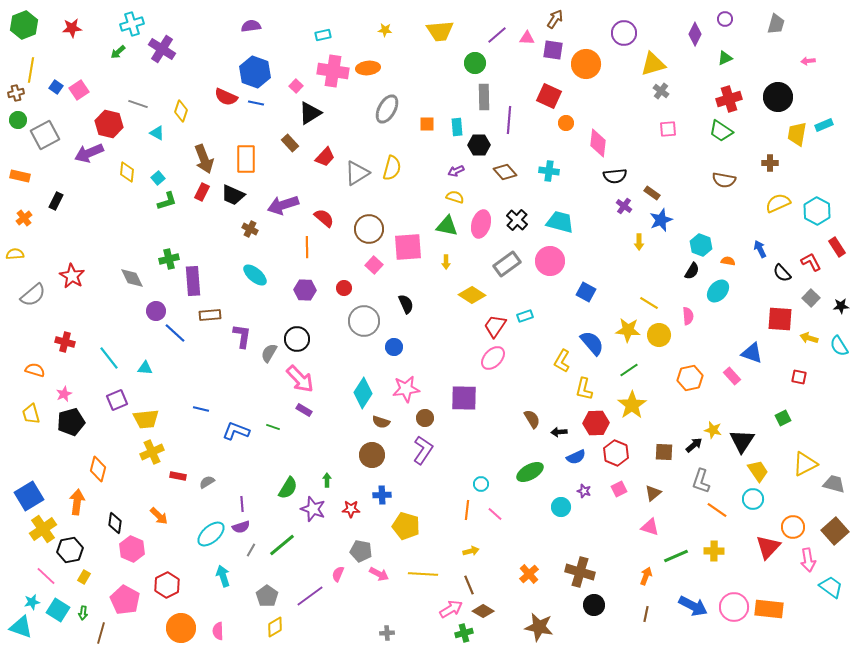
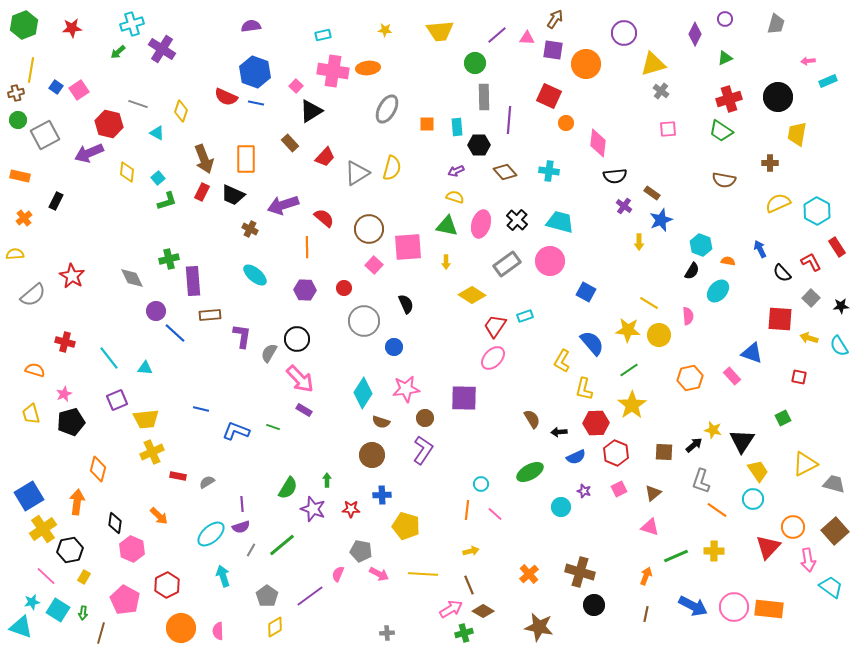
black triangle at (310, 113): moved 1 px right, 2 px up
cyan rectangle at (824, 125): moved 4 px right, 44 px up
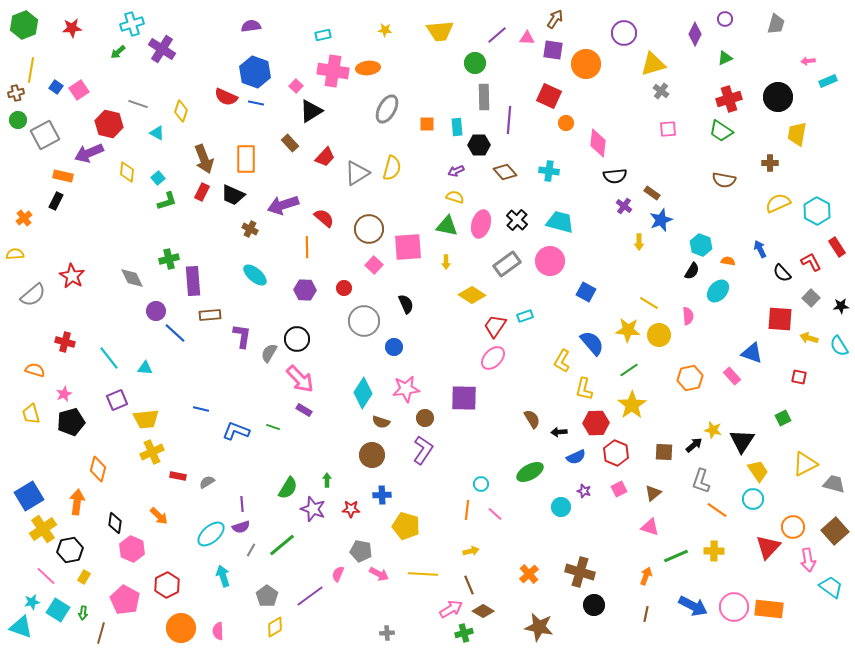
orange rectangle at (20, 176): moved 43 px right
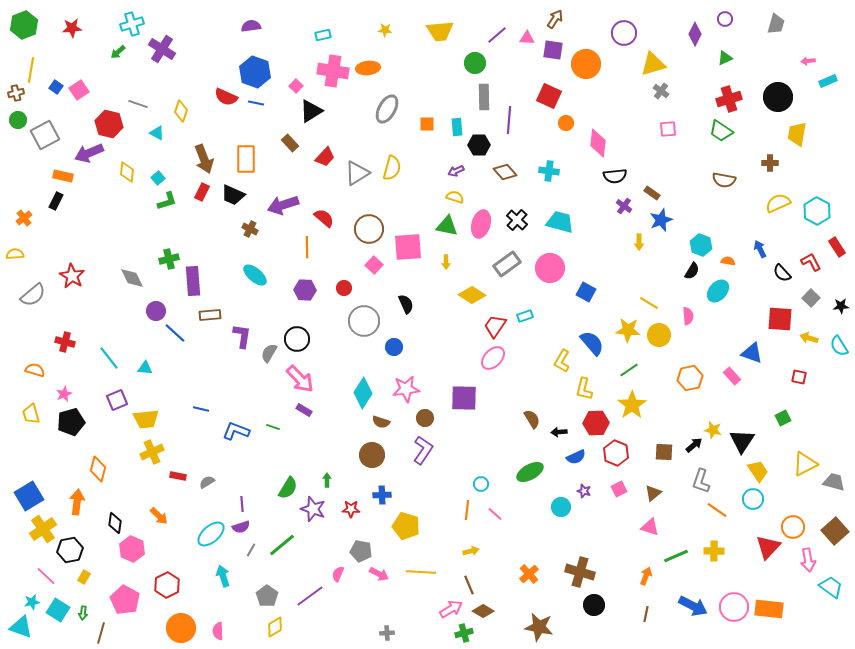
pink circle at (550, 261): moved 7 px down
gray trapezoid at (834, 484): moved 2 px up
yellow line at (423, 574): moved 2 px left, 2 px up
